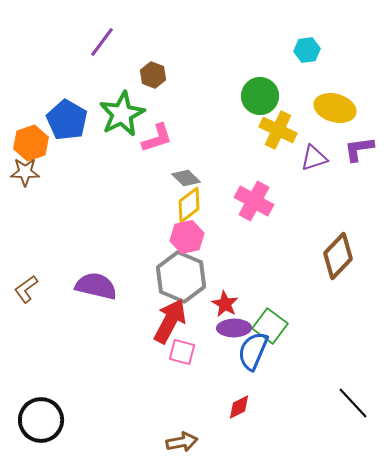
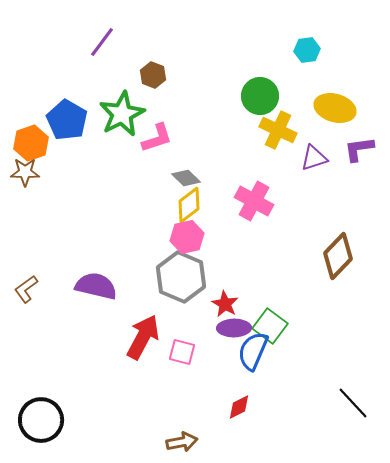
red arrow: moved 27 px left, 16 px down
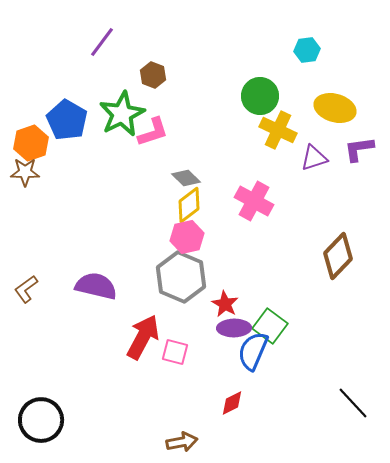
pink L-shape: moved 4 px left, 6 px up
pink square: moved 7 px left
red diamond: moved 7 px left, 4 px up
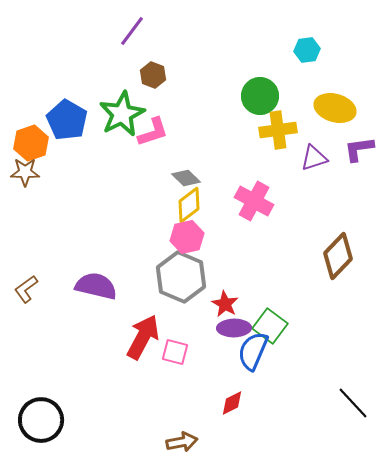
purple line: moved 30 px right, 11 px up
yellow cross: rotated 33 degrees counterclockwise
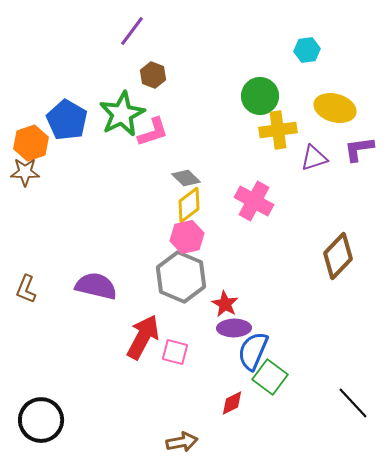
brown L-shape: rotated 32 degrees counterclockwise
green square: moved 51 px down
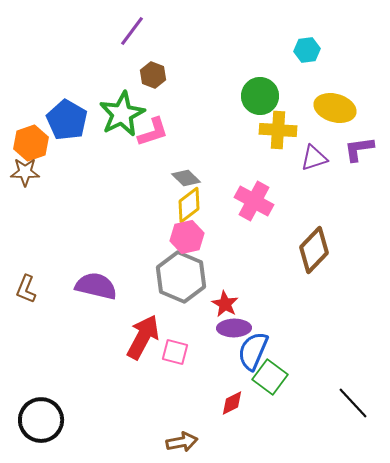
yellow cross: rotated 12 degrees clockwise
brown diamond: moved 24 px left, 6 px up
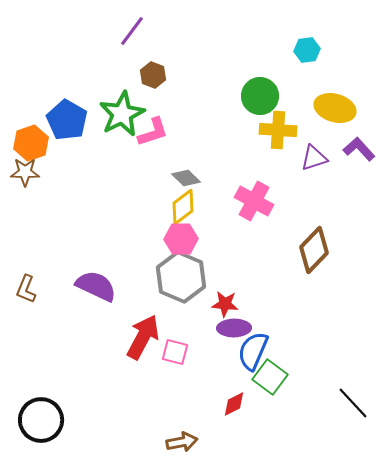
purple L-shape: rotated 56 degrees clockwise
yellow diamond: moved 6 px left, 2 px down
pink hexagon: moved 6 px left, 2 px down; rotated 12 degrees clockwise
purple semicircle: rotated 12 degrees clockwise
red star: rotated 24 degrees counterclockwise
red diamond: moved 2 px right, 1 px down
